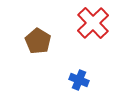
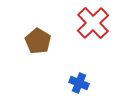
blue cross: moved 3 px down
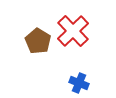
red cross: moved 20 px left, 8 px down
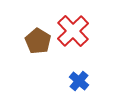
blue cross: moved 2 px up; rotated 18 degrees clockwise
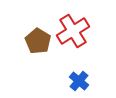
red cross: rotated 12 degrees clockwise
